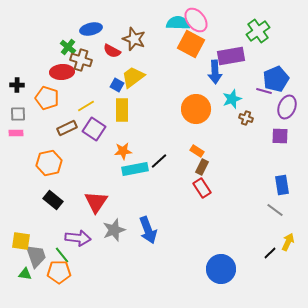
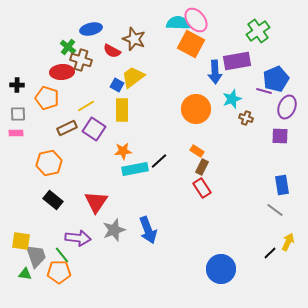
purple rectangle at (231, 56): moved 6 px right, 5 px down
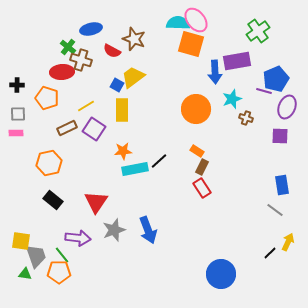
orange square at (191, 44): rotated 12 degrees counterclockwise
blue circle at (221, 269): moved 5 px down
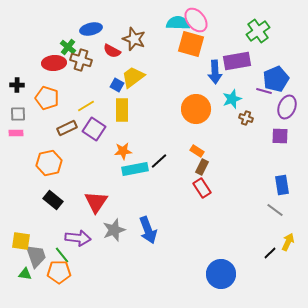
red ellipse at (62, 72): moved 8 px left, 9 px up
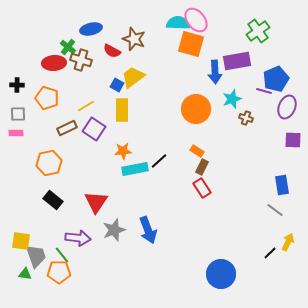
purple square at (280, 136): moved 13 px right, 4 px down
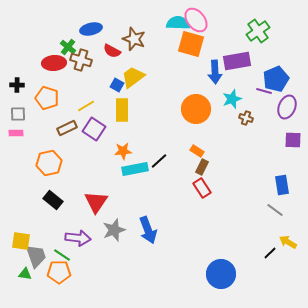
yellow arrow at (288, 242): rotated 84 degrees counterclockwise
green line at (62, 255): rotated 18 degrees counterclockwise
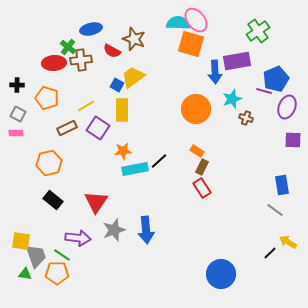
brown cross at (81, 60): rotated 25 degrees counterclockwise
gray square at (18, 114): rotated 28 degrees clockwise
purple square at (94, 129): moved 4 px right, 1 px up
blue arrow at (148, 230): moved 2 px left; rotated 16 degrees clockwise
orange pentagon at (59, 272): moved 2 px left, 1 px down
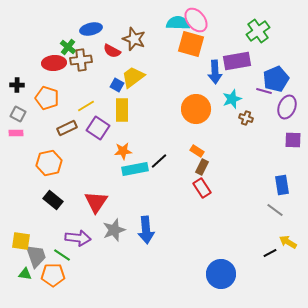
black line at (270, 253): rotated 16 degrees clockwise
orange pentagon at (57, 273): moved 4 px left, 2 px down
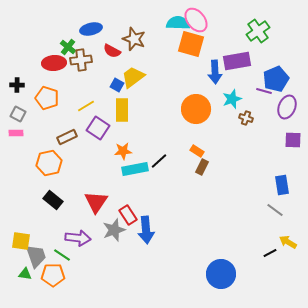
brown rectangle at (67, 128): moved 9 px down
red rectangle at (202, 188): moved 74 px left, 27 px down
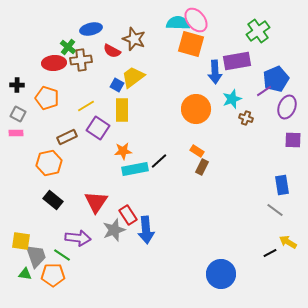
purple line at (264, 91): rotated 49 degrees counterclockwise
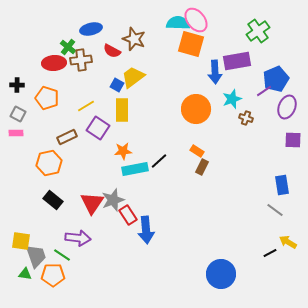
red triangle at (96, 202): moved 4 px left, 1 px down
gray star at (114, 230): moved 1 px left, 30 px up
